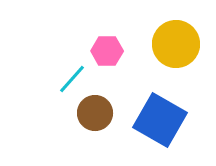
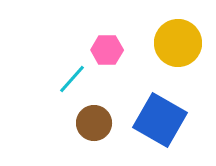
yellow circle: moved 2 px right, 1 px up
pink hexagon: moved 1 px up
brown circle: moved 1 px left, 10 px down
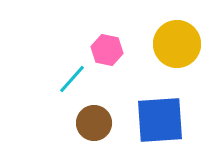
yellow circle: moved 1 px left, 1 px down
pink hexagon: rotated 12 degrees clockwise
blue square: rotated 34 degrees counterclockwise
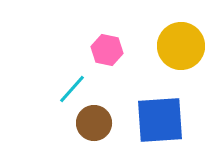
yellow circle: moved 4 px right, 2 px down
cyan line: moved 10 px down
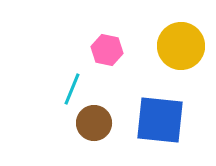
cyan line: rotated 20 degrees counterclockwise
blue square: rotated 10 degrees clockwise
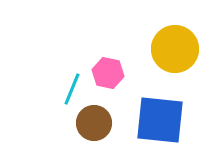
yellow circle: moved 6 px left, 3 px down
pink hexagon: moved 1 px right, 23 px down
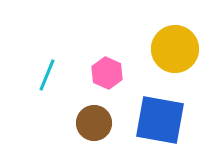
pink hexagon: moved 1 px left; rotated 12 degrees clockwise
cyan line: moved 25 px left, 14 px up
blue square: rotated 4 degrees clockwise
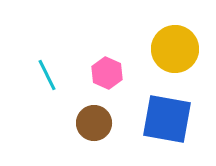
cyan line: rotated 48 degrees counterclockwise
blue square: moved 7 px right, 1 px up
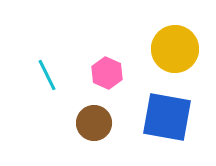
blue square: moved 2 px up
